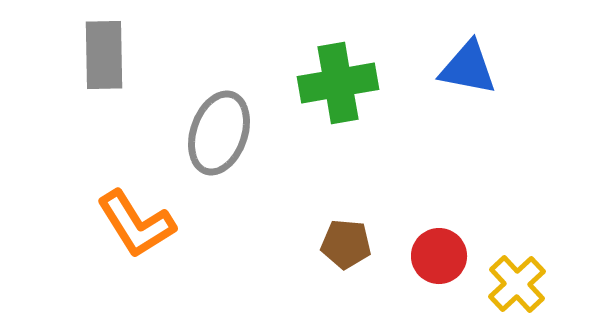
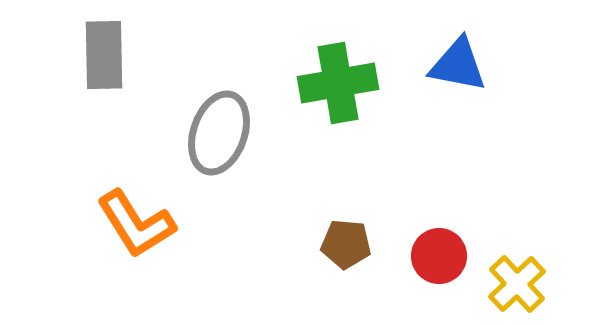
blue triangle: moved 10 px left, 3 px up
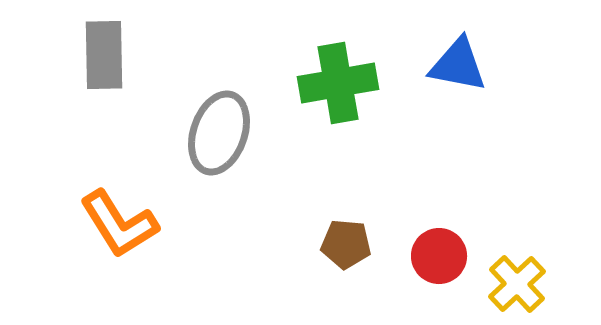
orange L-shape: moved 17 px left
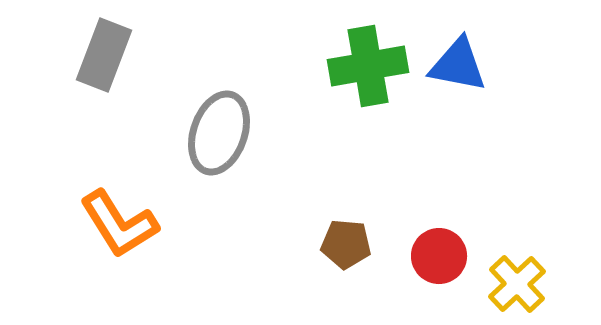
gray rectangle: rotated 22 degrees clockwise
green cross: moved 30 px right, 17 px up
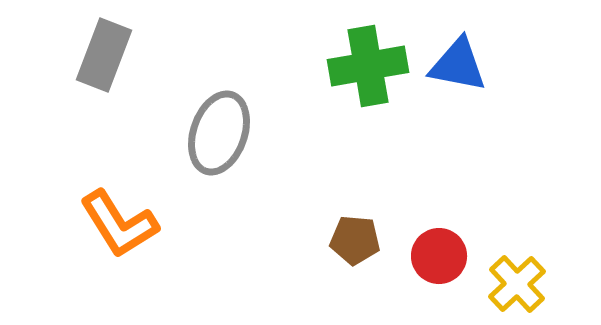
brown pentagon: moved 9 px right, 4 px up
